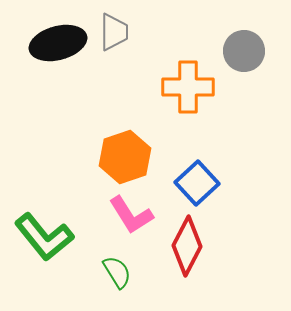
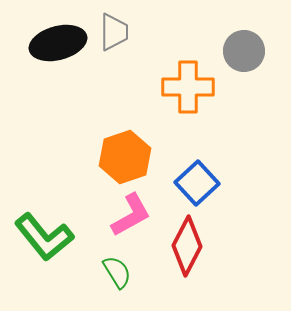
pink L-shape: rotated 87 degrees counterclockwise
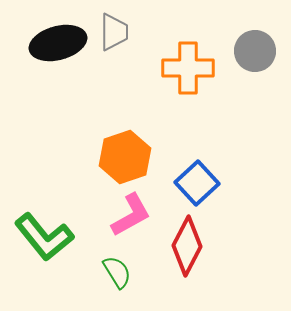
gray circle: moved 11 px right
orange cross: moved 19 px up
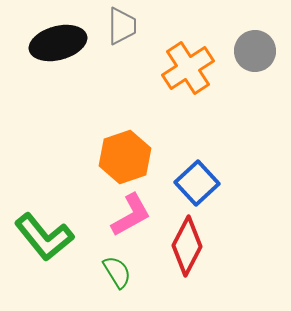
gray trapezoid: moved 8 px right, 6 px up
orange cross: rotated 33 degrees counterclockwise
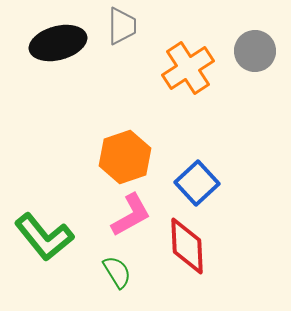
red diamond: rotated 30 degrees counterclockwise
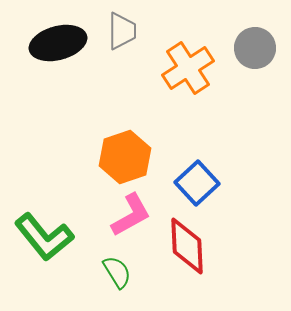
gray trapezoid: moved 5 px down
gray circle: moved 3 px up
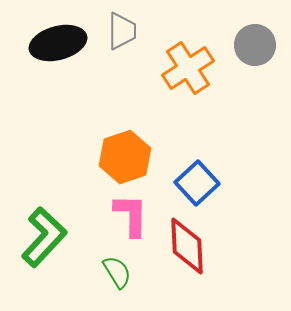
gray circle: moved 3 px up
pink L-shape: rotated 60 degrees counterclockwise
green L-shape: rotated 98 degrees counterclockwise
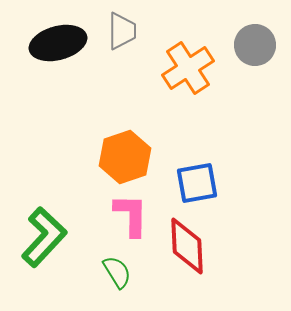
blue square: rotated 33 degrees clockwise
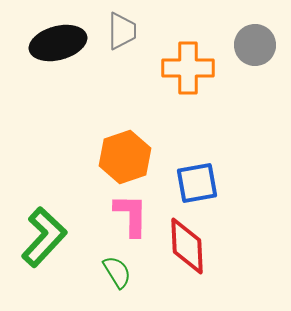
orange cross: rotated 33 degrees clockwise
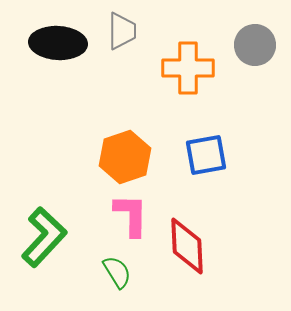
black ellipse: rotated 18 degrees clockwise
blue square: moved 9 px right, 28 px up
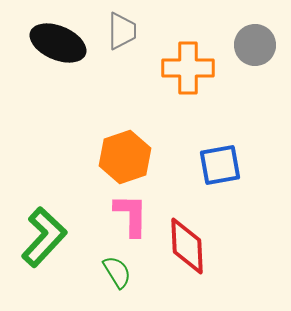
black ellipse: rotated 20 degrees clockwise
blue square: moved 14 px right, 10 px down
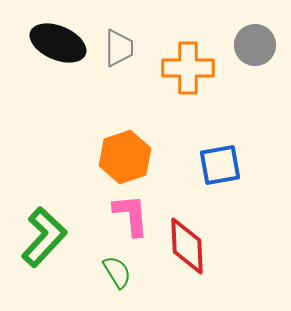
gray trapezoid: moved 3 px left, 17 px down
pink L-shape: rotated 6 degrees counterclockwise
